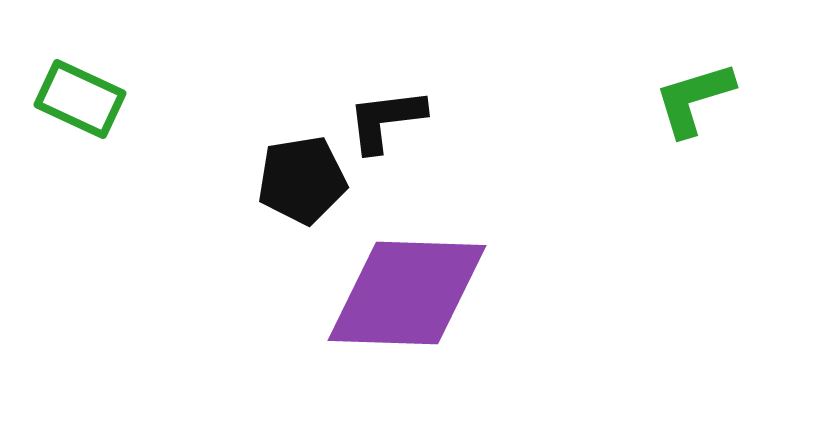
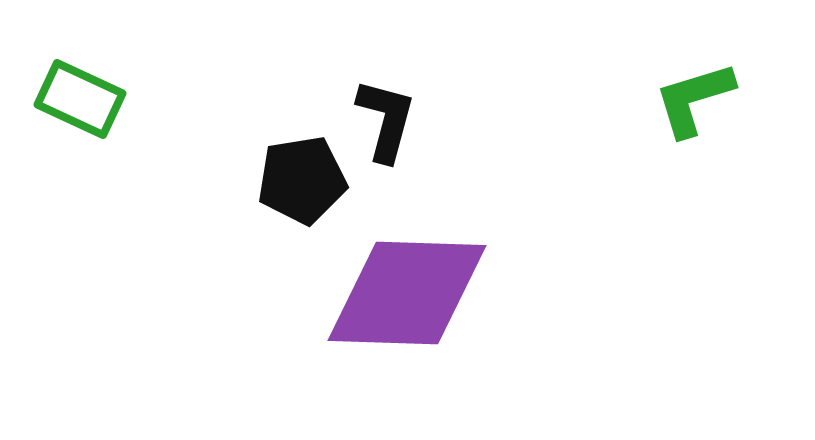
black L-shape: rotated 112 degrees clockwise
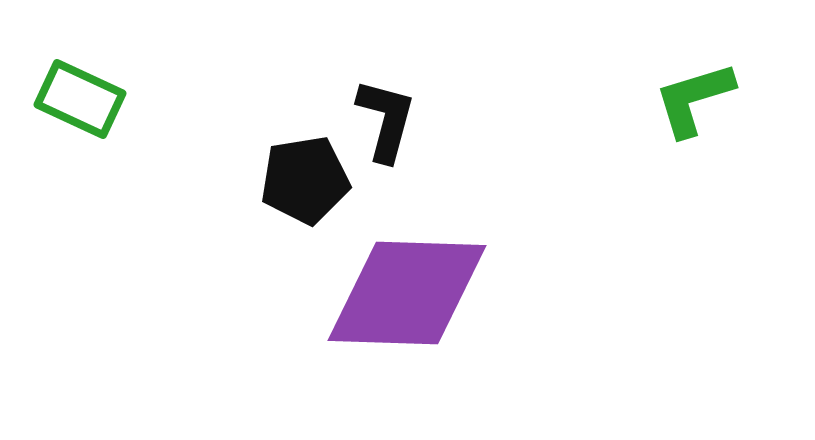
black pentagon: moved 3 px right
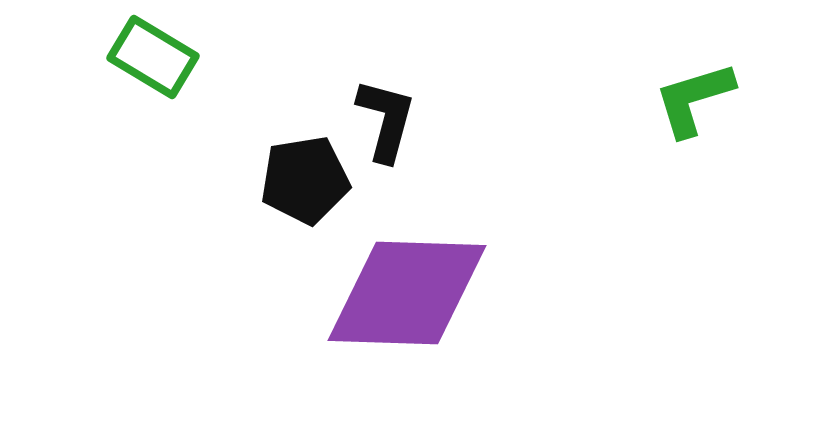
green rectangle: moved 73 px right, 42 px up; rotated 6 degrees clockwise
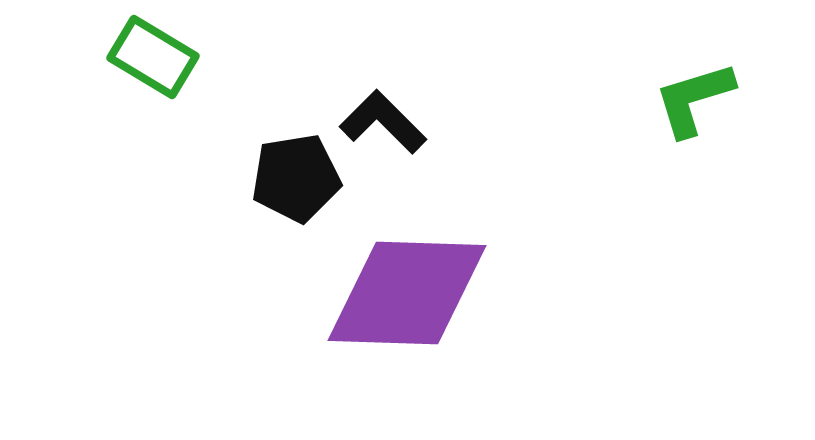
black L-shape: moved 3 px left, 2 px down; rotated 60 degrees counterclockwise
black pentagon: moved 9 px left, 2 px up
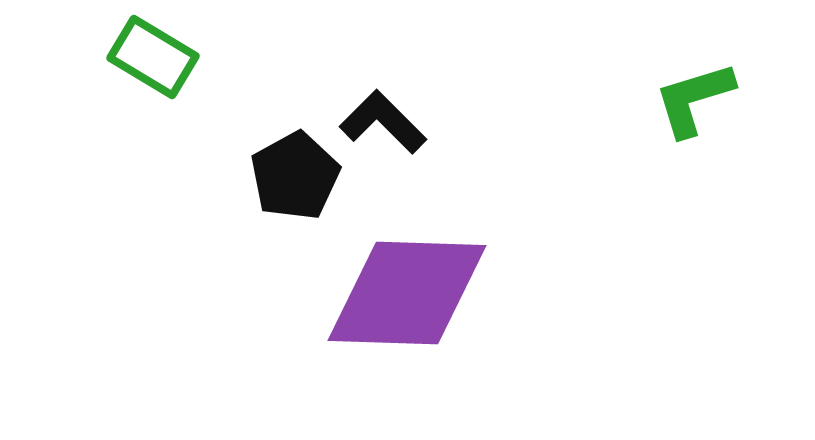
black pentagon: moved 1 px left, 2 px up; rotated 20 degrees counterclockwise
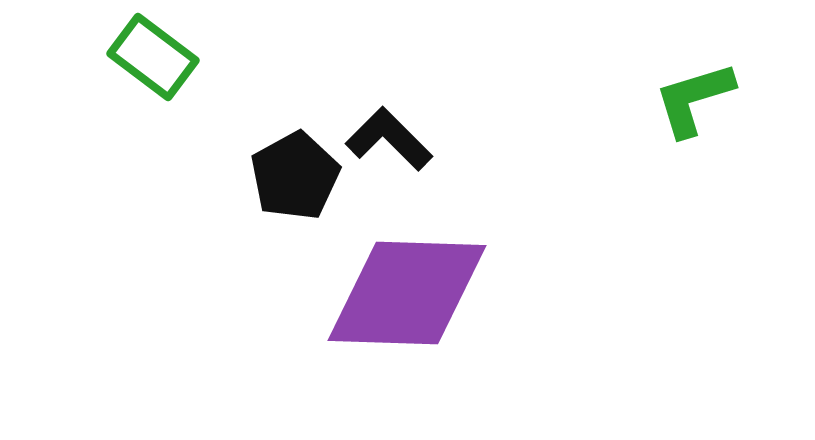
green rectangle: rotated 6 degrees clockwise
black L-shape: moved 6 px right, 17 px down
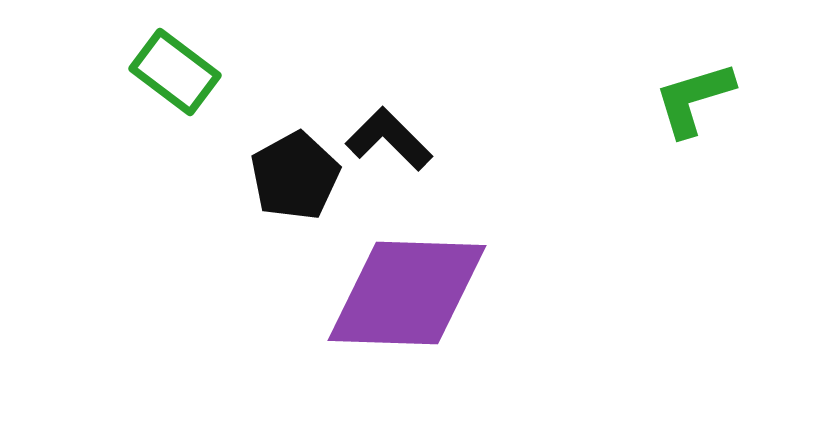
green rectangle: moved 22 px right, 15 px down
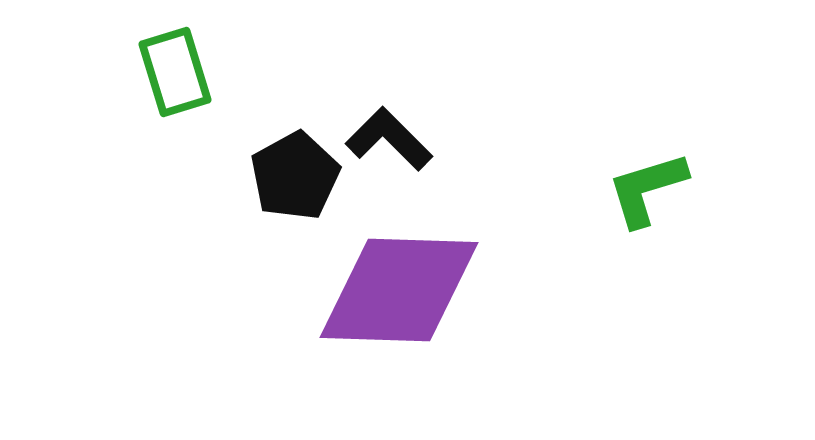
green rectangle: rotated 36 degrees clockwise
green L-shape: moved 47 px left, 90 px down
purple diamond: moved 8 px left, 3 px up
